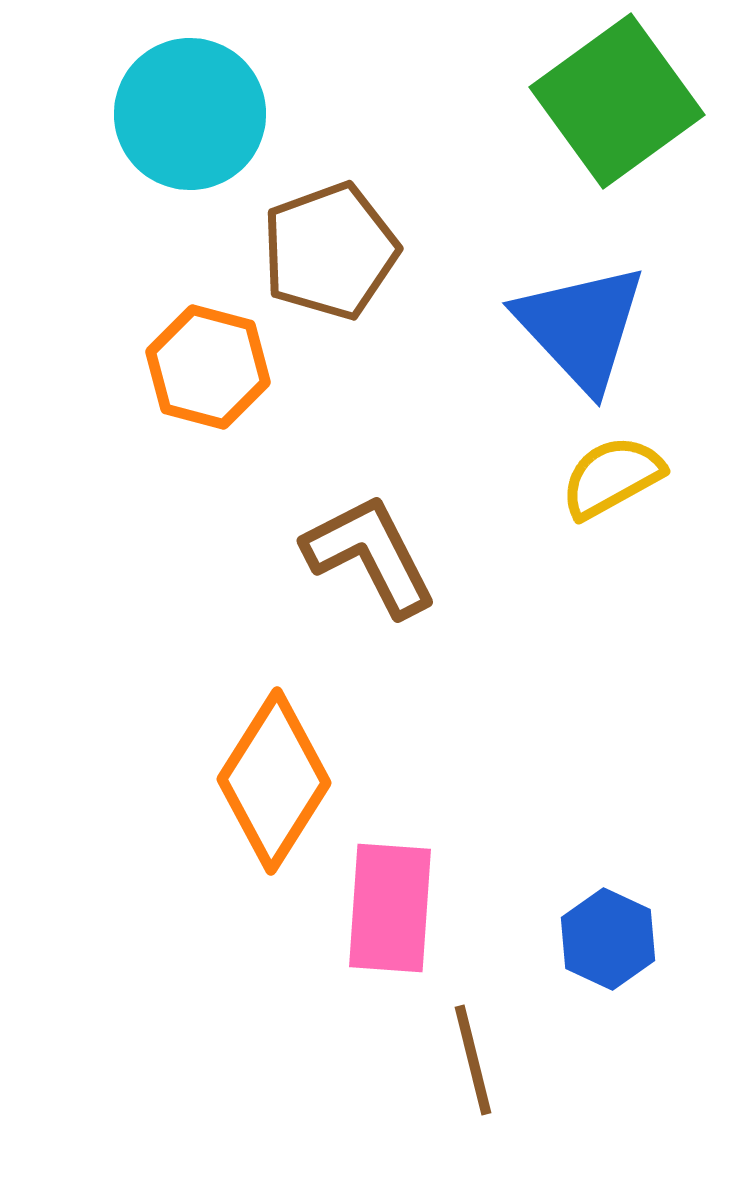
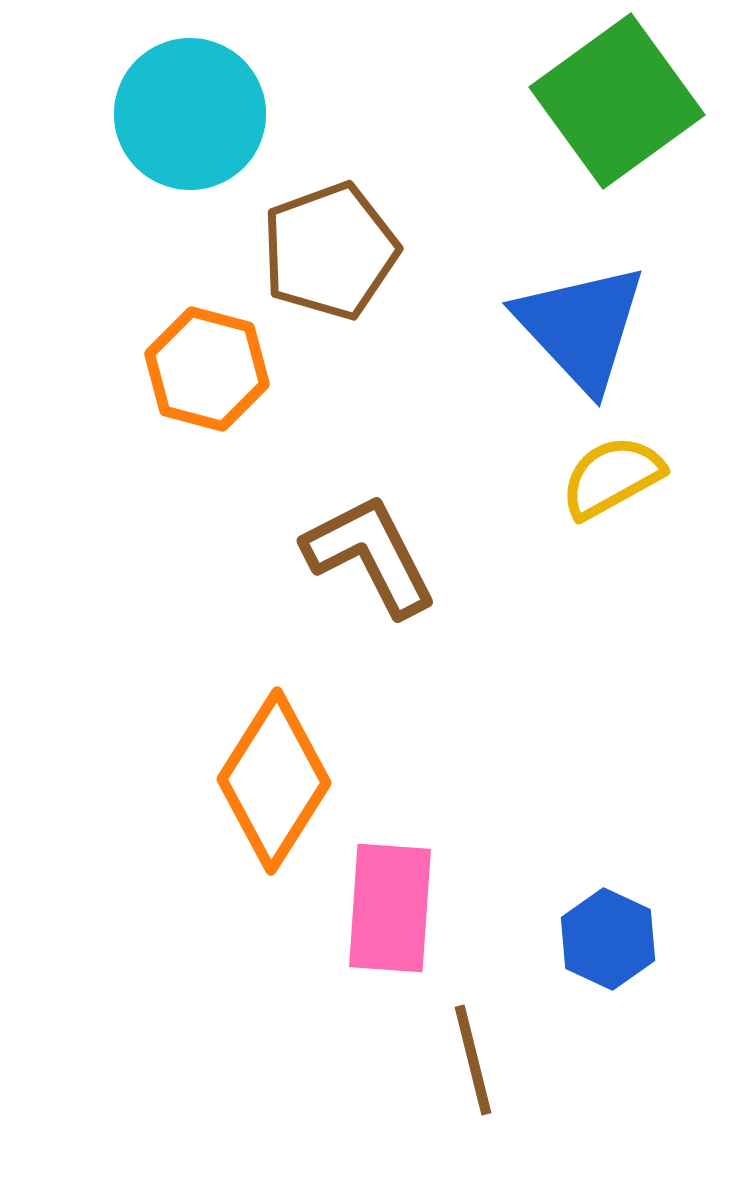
orange hexagon: moved 1 px left, 2 px down
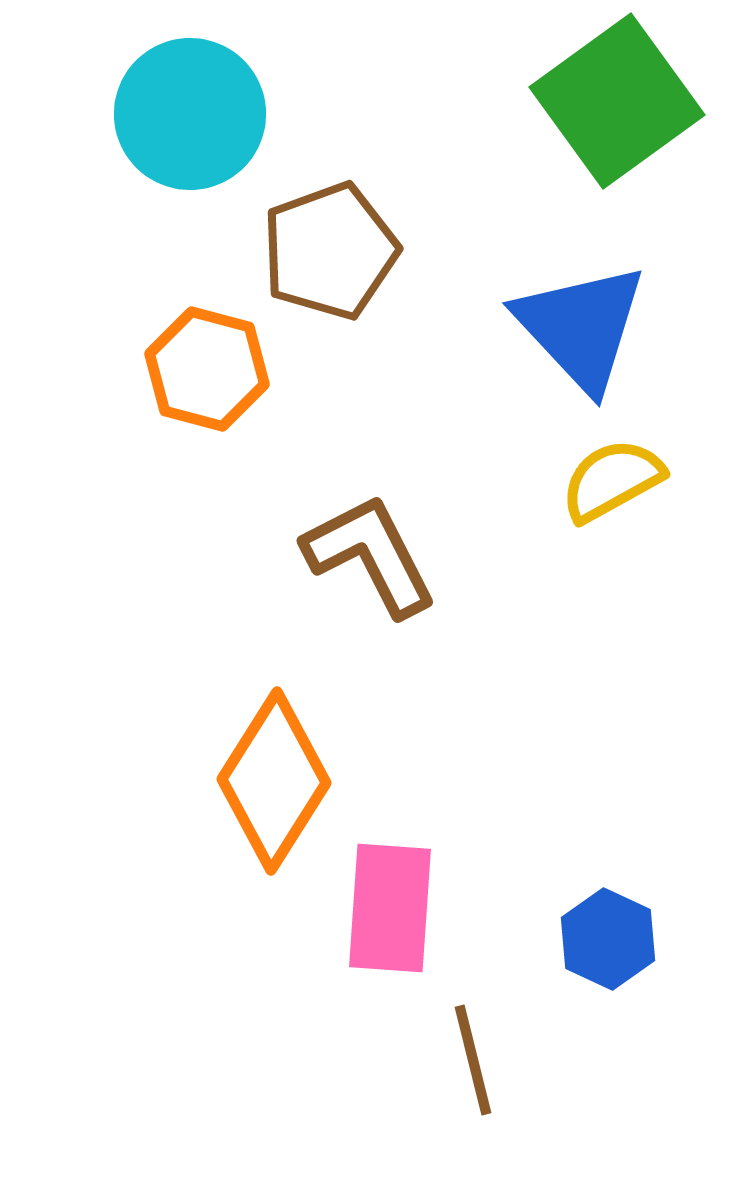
yellow semicircle: moved 3 px down
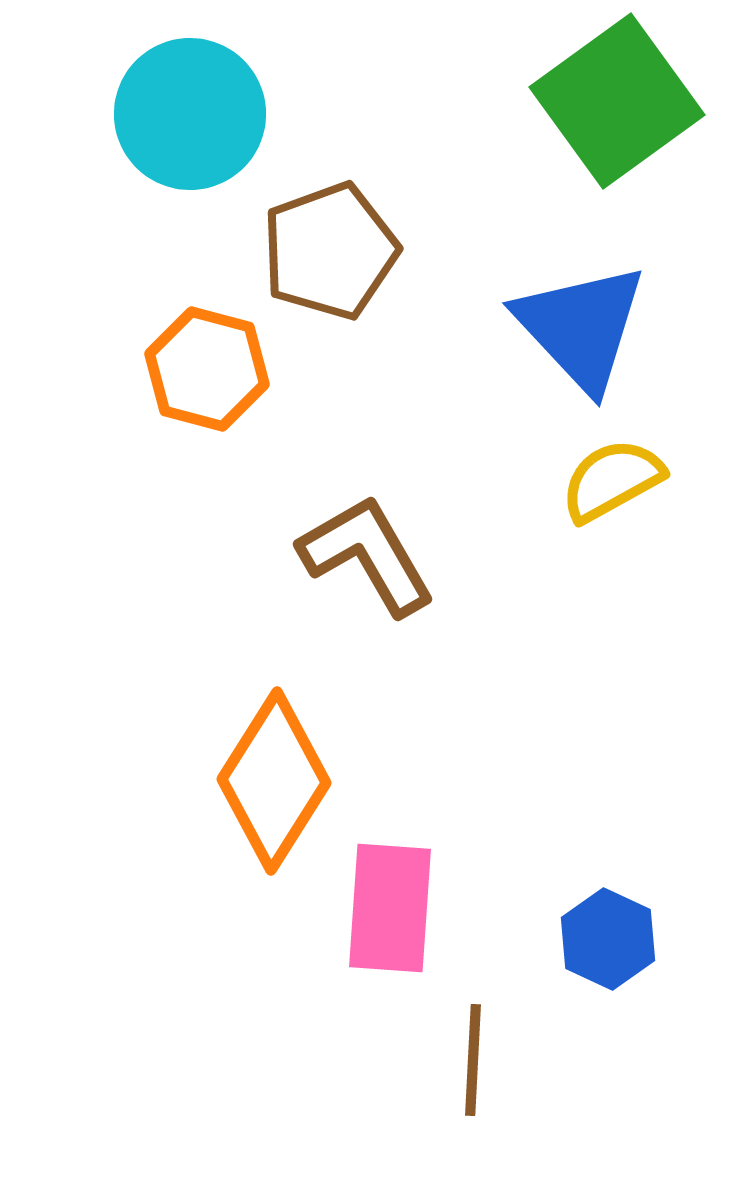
brown L-shape: moved 3 px left; rotated 3 degrees counterclockwise
brown line: rotated 17 degrees clockwise
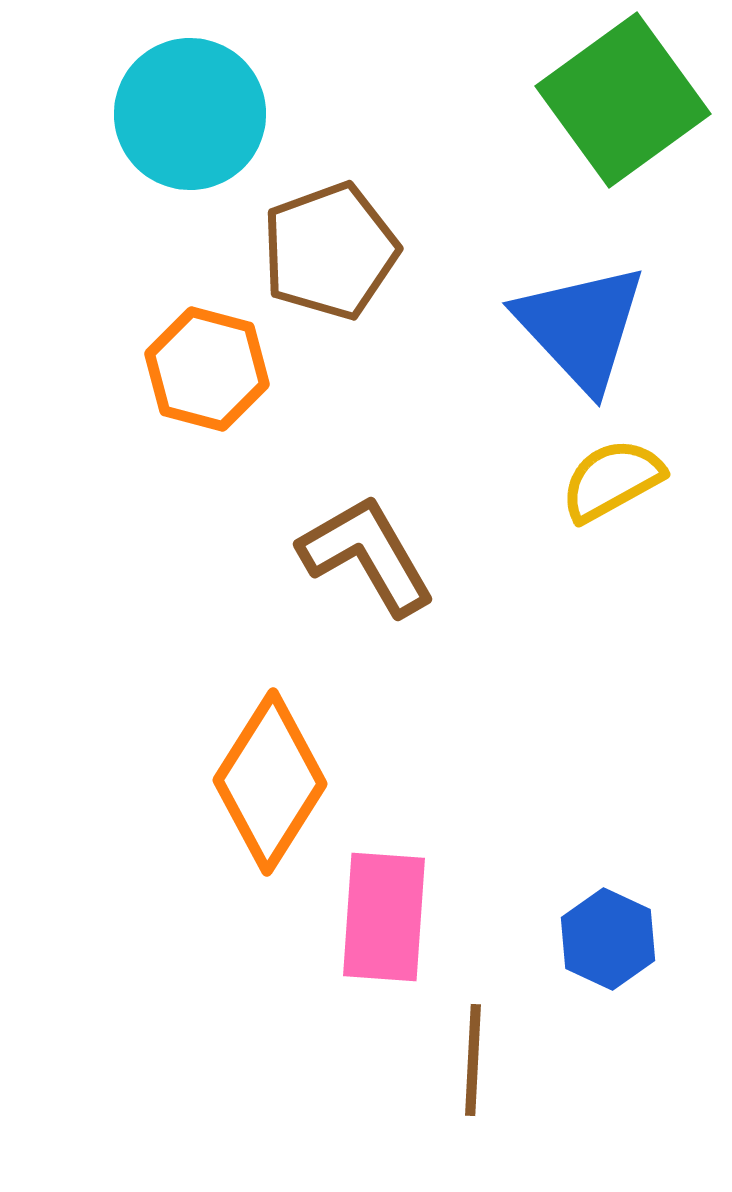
green square: moved 6 px right, 1 px up
orange diamond: moved 4 px left, 1 px down
pink rectangle: moved 6 px left, 9 px down
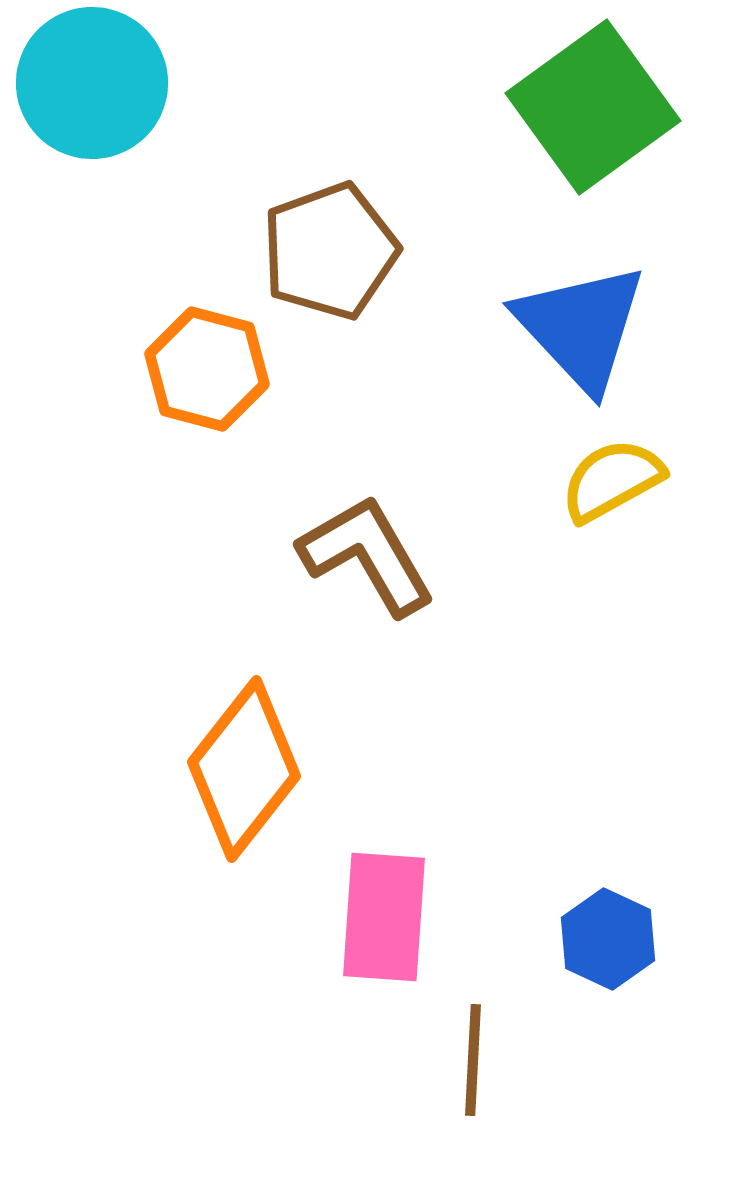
green square: moved 30 px left, 7 px down
cyan circle: moved 98 px left, 31 px up
orange diamond: moved 26 px left, 13 px up; rotated 6 degrees clockwise
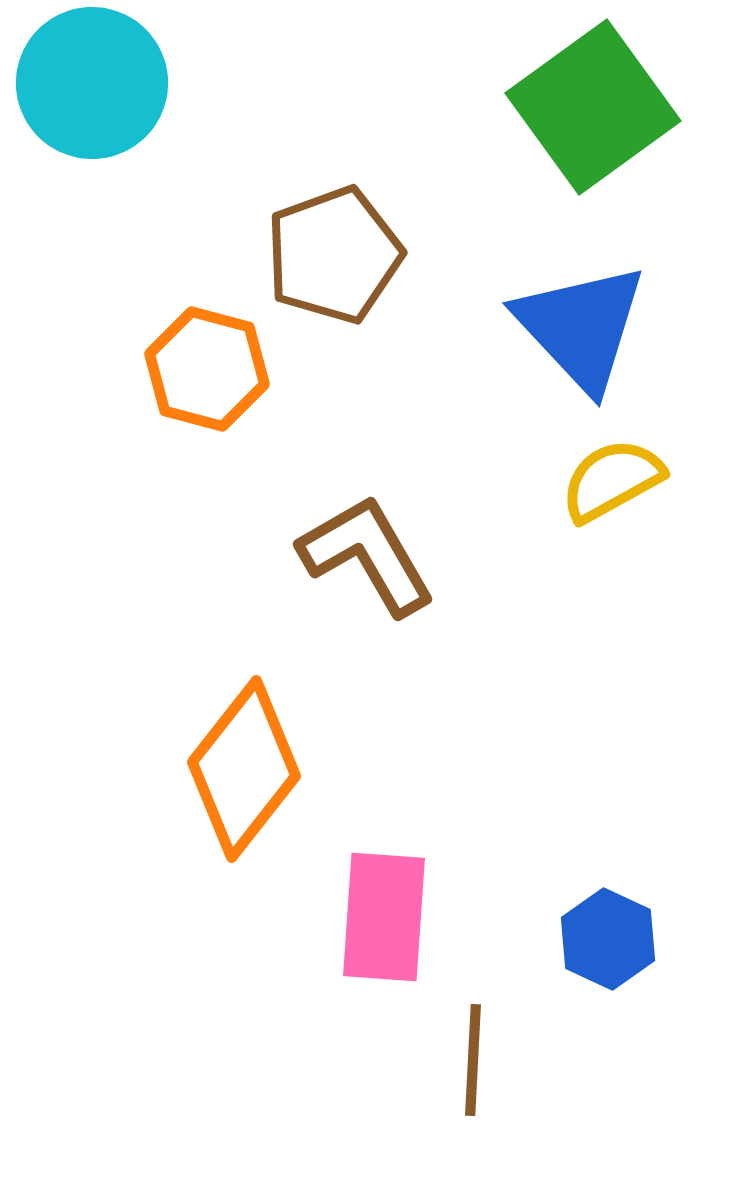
brown pentagon: moved 4 px right, 4 px down
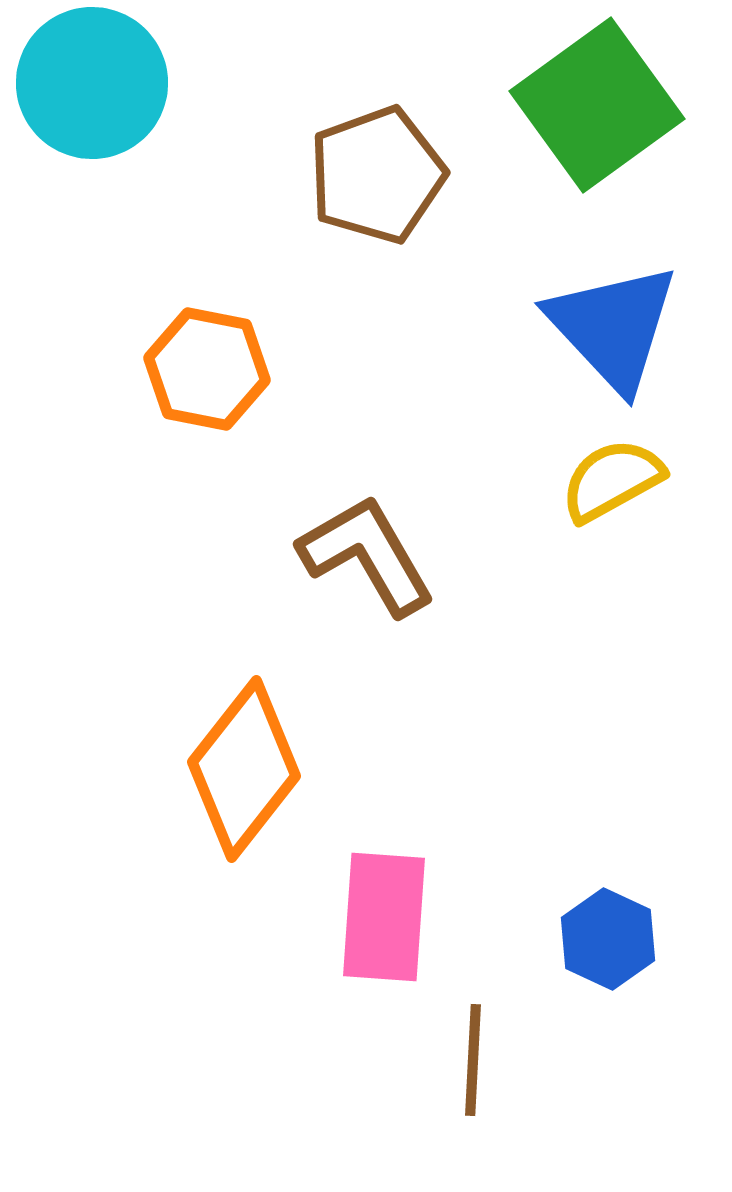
green square: moved 4 px right, 2 px up
brown pentagon: moved 43 px right, 80 px up
blue triangle: moved 32 px right
orange hexagon: rotated 4 degrees counterclockwise
